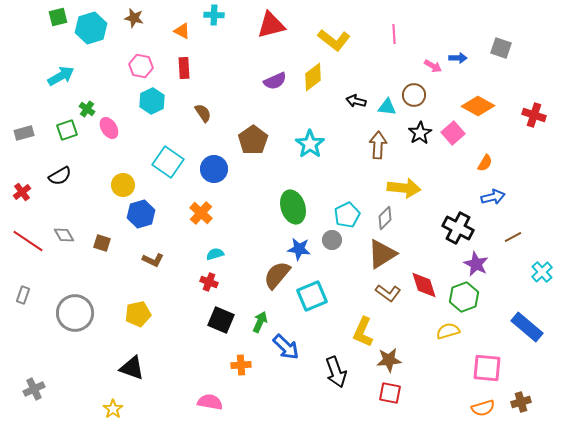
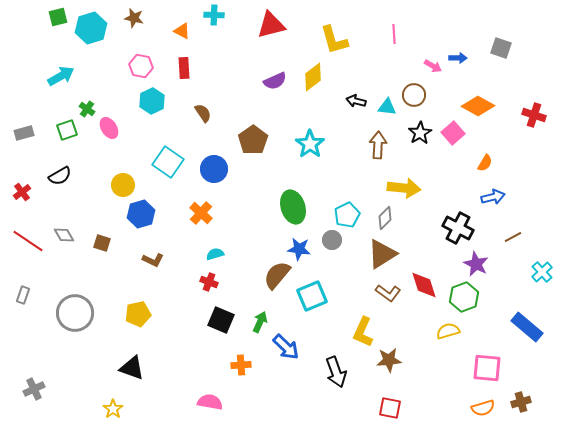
yellow L-shape at (334, 40): rotated 36 degrees clockwise
red square at (390, 393): moved 15 px down
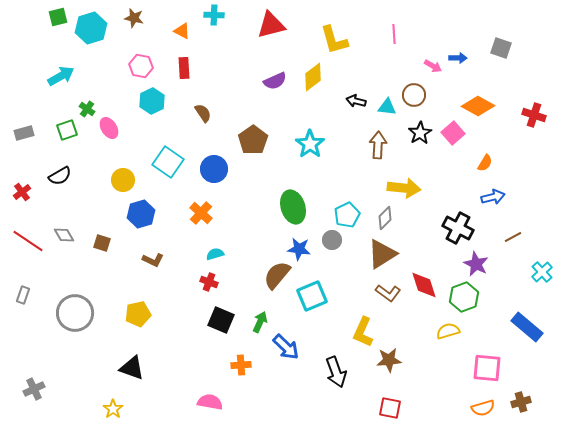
yellow circle at (123, 185): moved 5 px up
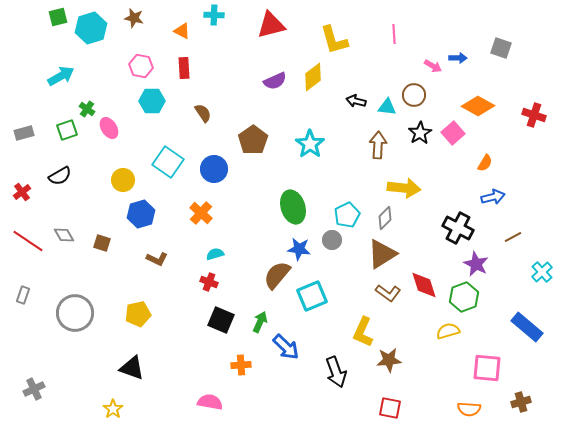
cyan hexagon at (152, 101): rotated 25 degrees clockwise
brown L-shape at (153, 260): moved 4 px right, 1 px up
orange semicircle at (483, 408): moved 14 px left, 1 px down; rotated 20 degrees clockwise
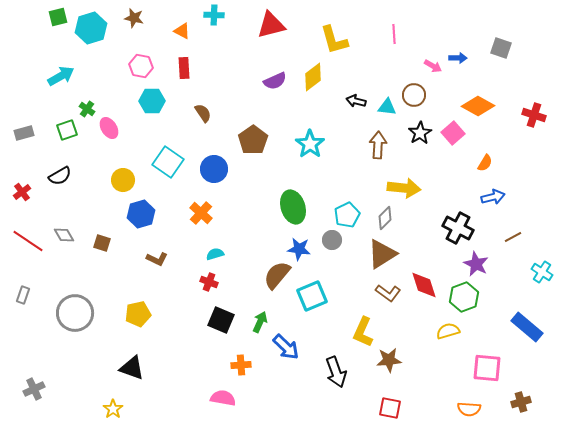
cyan cross at (542, 272): rotated 15 degrees counterclockwise
pink semicircle at (210, 402): moved 13 px right, 4 px up
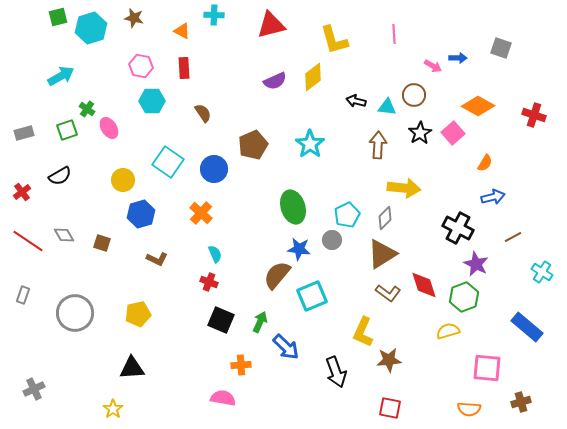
brown pentagon at (253, 140): moved 5 px down; rotated 12 degrees clockwise
cyan semicircle at (215, 254): rotated 84 degrees clockwise
black triangle at (132, 368): rotated 24 degrees counterclockwise
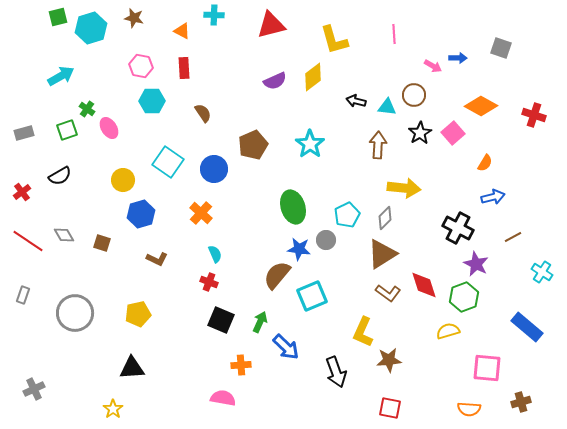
orange diamond at (478, 106): moved 3 px right
gray circle at (332, 240): moved 6 px left
